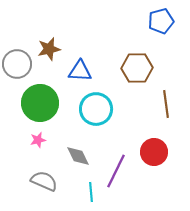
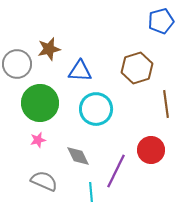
brown hexagon: rotated 16 degrees counterclockwise
red circle: moved 3 px left, 2 px up
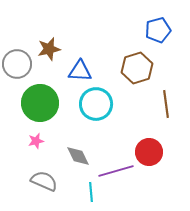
blue pentagon: moved 3 px left, 9 px down
cyan circle: moved 5 px up
pink star: moved 2 px left, 1 px down
red circle: moved 2 px left, 2 px down
purple line: rotated 48 degrees clockwise
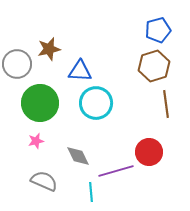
brown hexagon: moved 17 px right, 2 px up
cyan circle: moved 1 px up
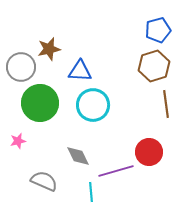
gray circle: moved 4 px right, 3 px down
cyan circle: moved 3 px left, 2 px down
pink star: moved 18 px left
